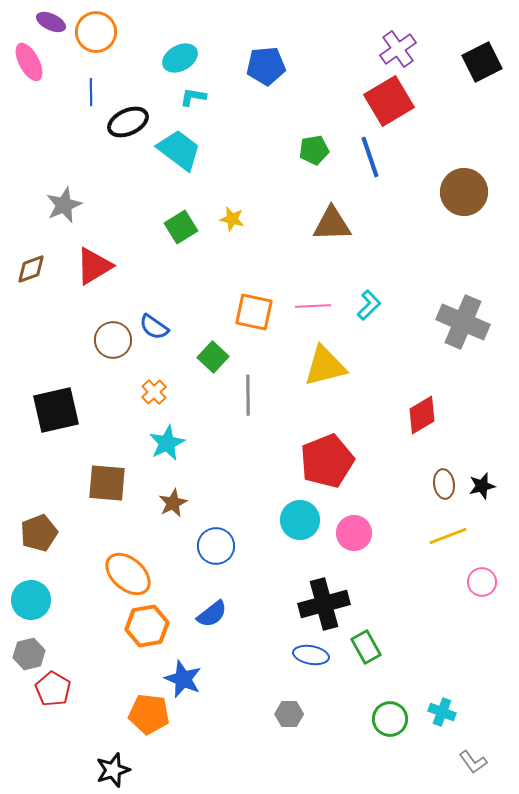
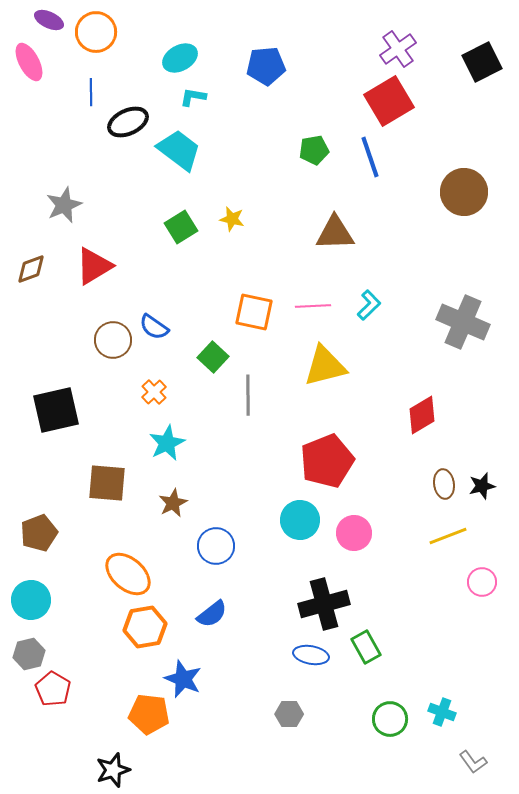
purple ellipse at (51, 22): moved 2 px left, 2 px up
brown triangle at (332, 224): moved 3 px right, 9 px down
orange hexagon at (147, 626): moved 2 px left, 1 px down
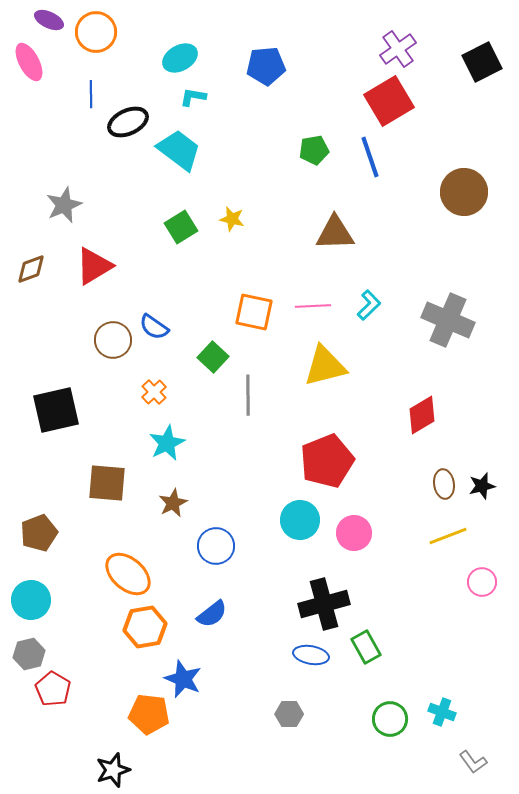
blue line at (91, 92): moved 2 px down
gray cross at (463, 322): moved 15 px left, 2 px up
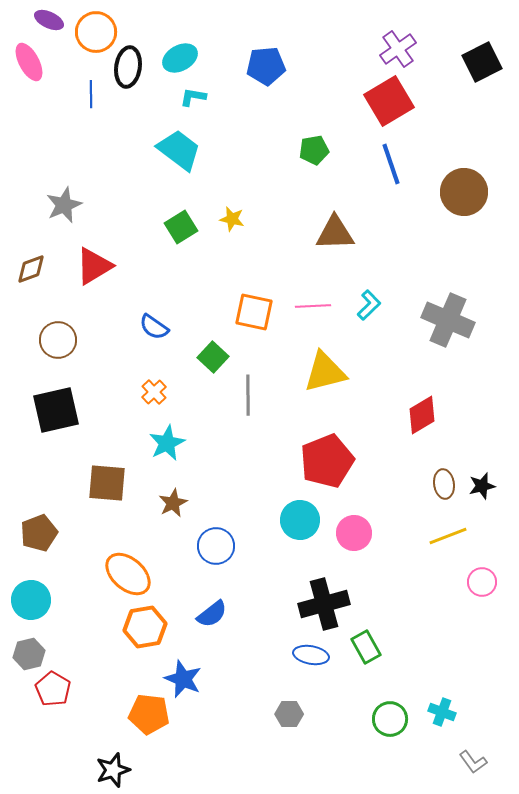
black ellipse at (128, 122): moved 55 px up; rotated 57 degrees counterclockwise
blue line at (370, 157): moved 21 px right, 7 px down
brown circle at (113, 340): moved 55 px left
yellow triangle at (325, 366): moved 6 px down
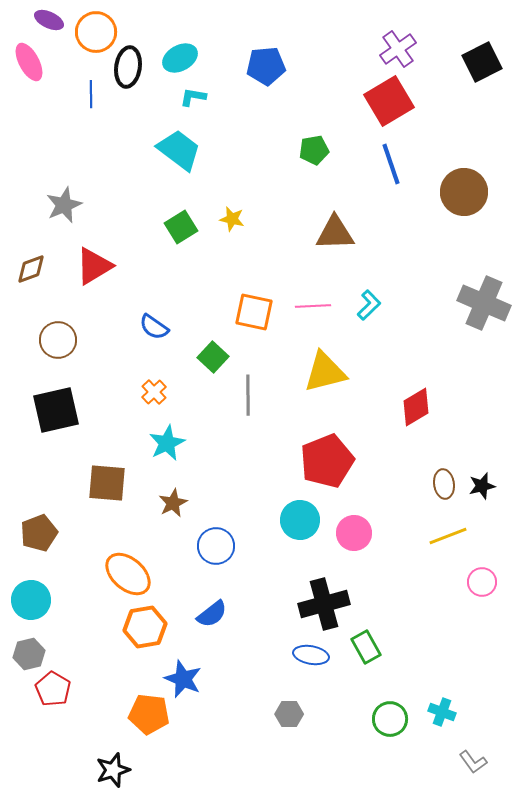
gray cross at (448, 320): moved 36 px right, 17 px up
red diamond at (422, 415): moved 6 px left, 8 px up
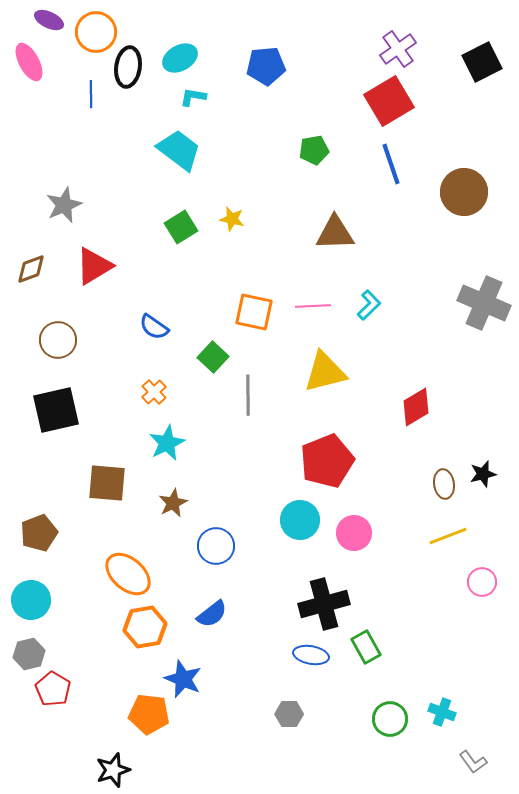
black star at (482, 486): moved 1 px right, 12 px up
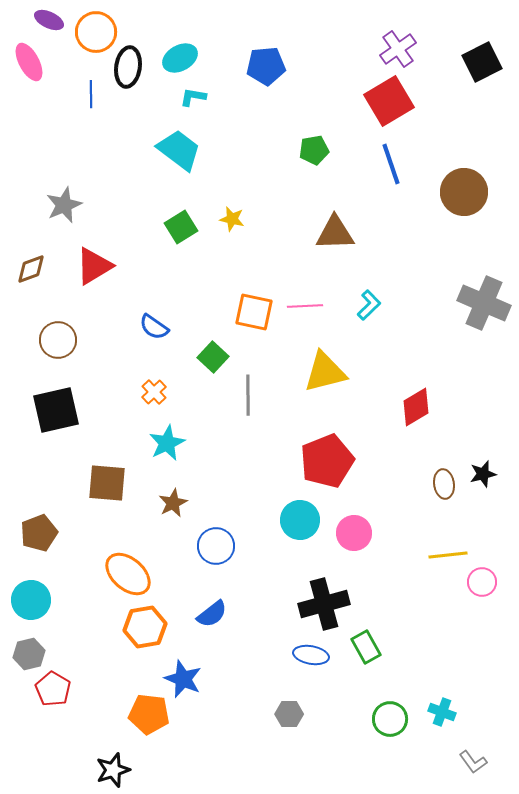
pink line at (313, 306): moved 8 px left
yellow line at (448, 536): moved 19 px down; rotated 15 degrees clockwise
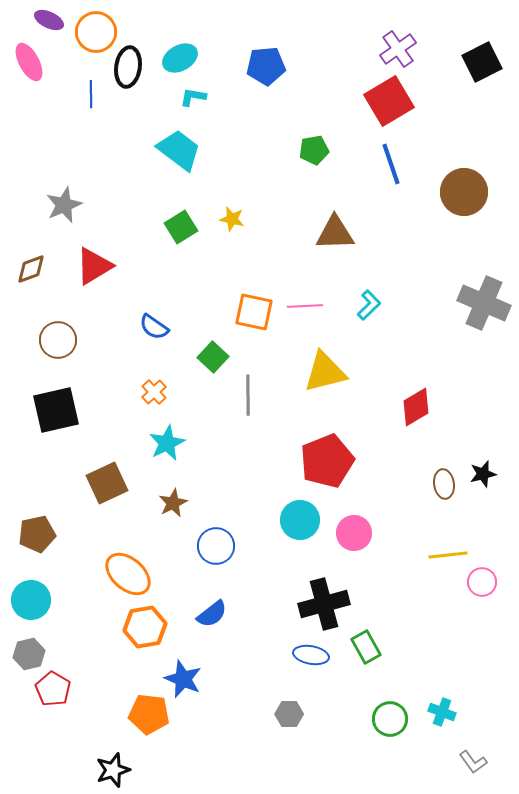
brown square at (107, 483): rotated 30 degrees counterclockwise
brown pentagon at (39, 533): moved 2 px left, 1 px down; rotated 9 degrees clockwise
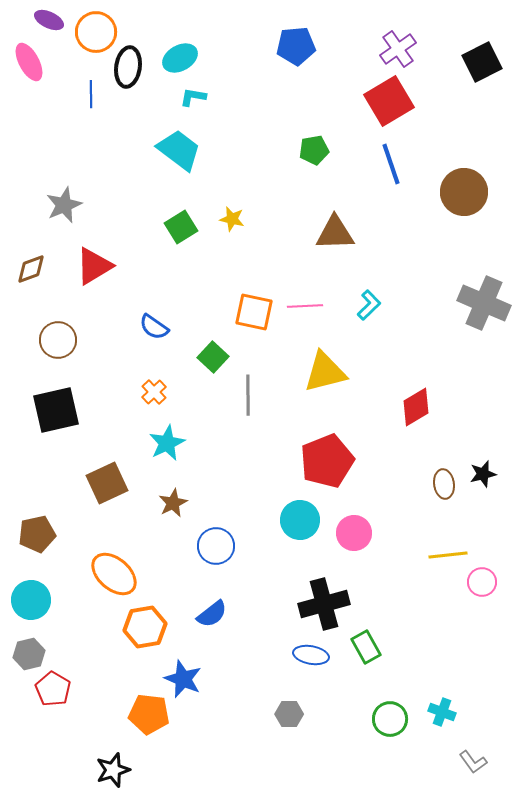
blue pentagon at (266, 66): moved 30 px right, 20 px up
orange ellipse at (128, 574): moved 14 px left
